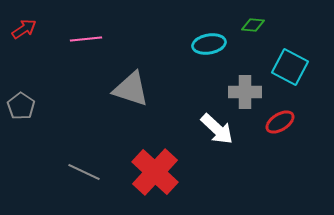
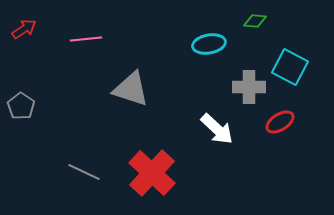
green diamond: moved 2 px right, 4 px up
gray cross: moved 4 px right, 5 px up
red cross: moved 3 px left, 1 px down
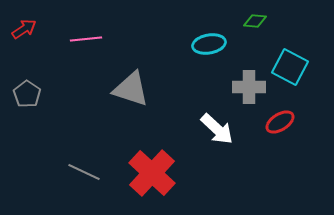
gray pentagon: moved 6 px right, 12 px up
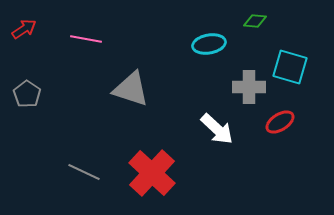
pink line: rotated 16 degrees clockwise
cyan square: rotated 12 degrees counterclockwise
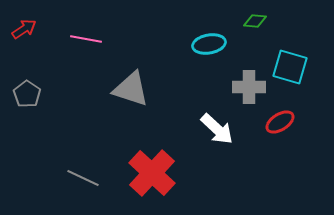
gray line: moved 1 px left, 6 px down
